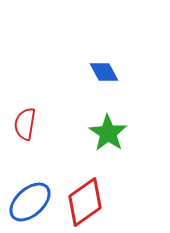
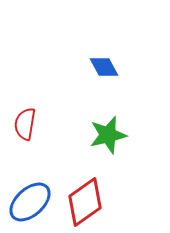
blue diamond: moved 5 px up
green star: moved 2 px down; rotated 24 degrees clockwise
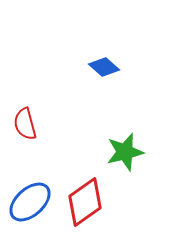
blue diamond: rotated 20 degrees counterclockwise
red semicircle: rotated 24 degrees counterclockwise
green star: moved 17 px right, 17 px down
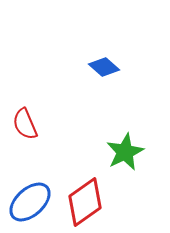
red semicircle: rotated 8 degrees counterclockwise
green star: rotated 12 degrees counterclockwise
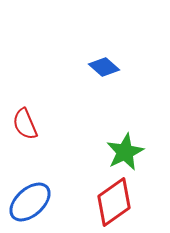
red diamond: moved 29 px right
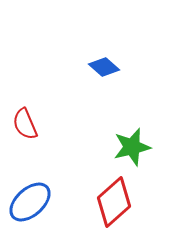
green star: moved 7 px right, 5 px up; rotated 12 degrees clockwise
red diamond: rotated 6 degrees counterclockwise
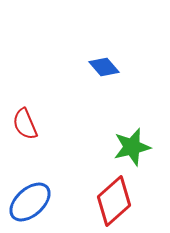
blue diamond: rotated 8 degrees clockwise
red diamond: moved 1 px up
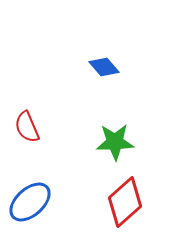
red semicircle: moved 2 px right, 3 px down
green star: moved 17 px left, 5 px up; rotated 12 degrees clockwise
red diamond: moved 11 px right, 1 px down
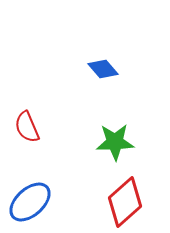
blue diamond: moved 1 px left, 2 px down
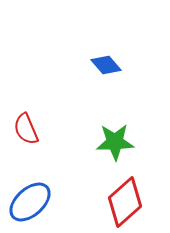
blue diamond: moved 3 px right, 4 px up
red semicircle: moved 1 px left, 2 px down
